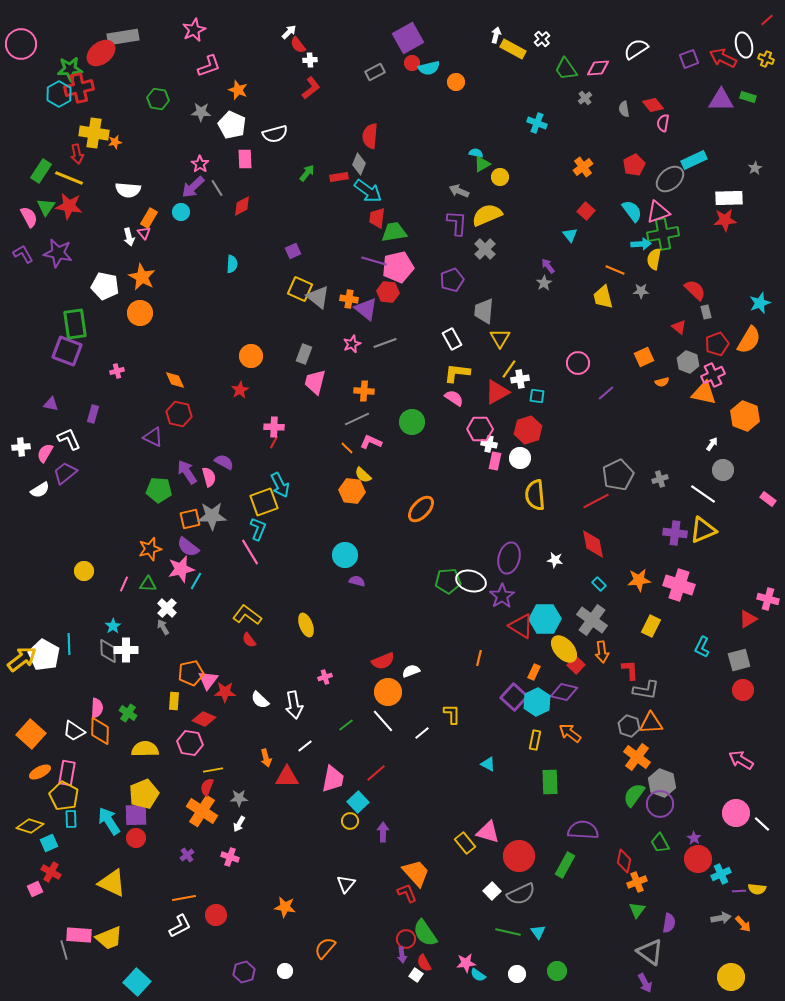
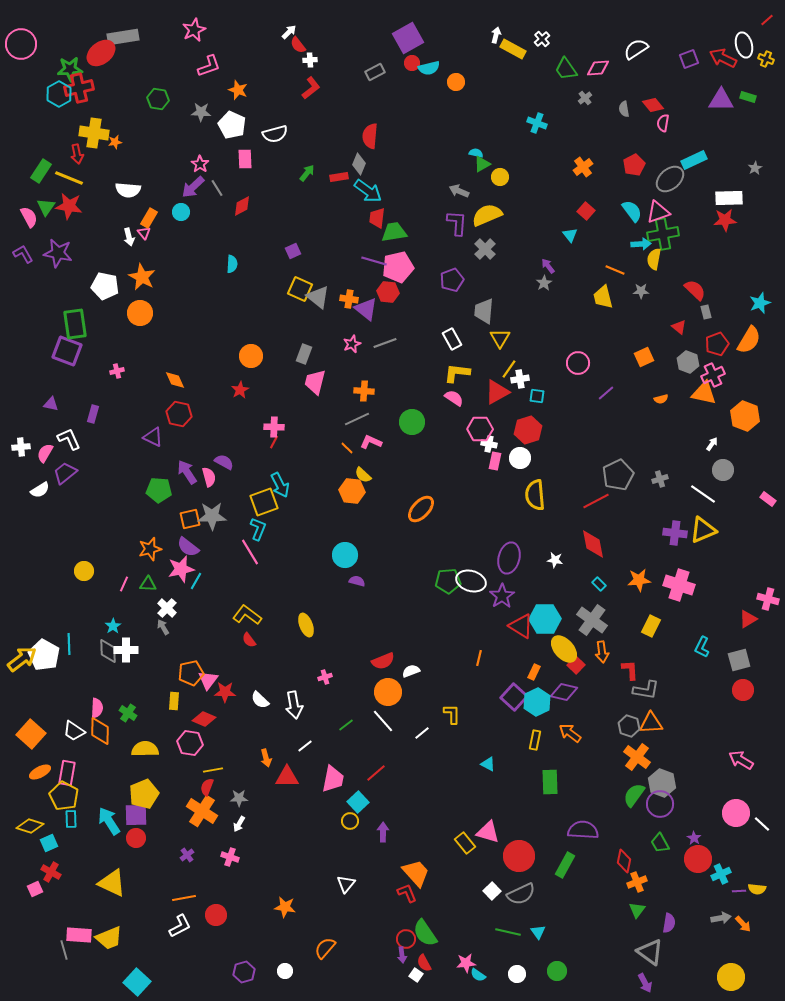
orange semicircle at (662, 382): moved 1 px left, 17 px down
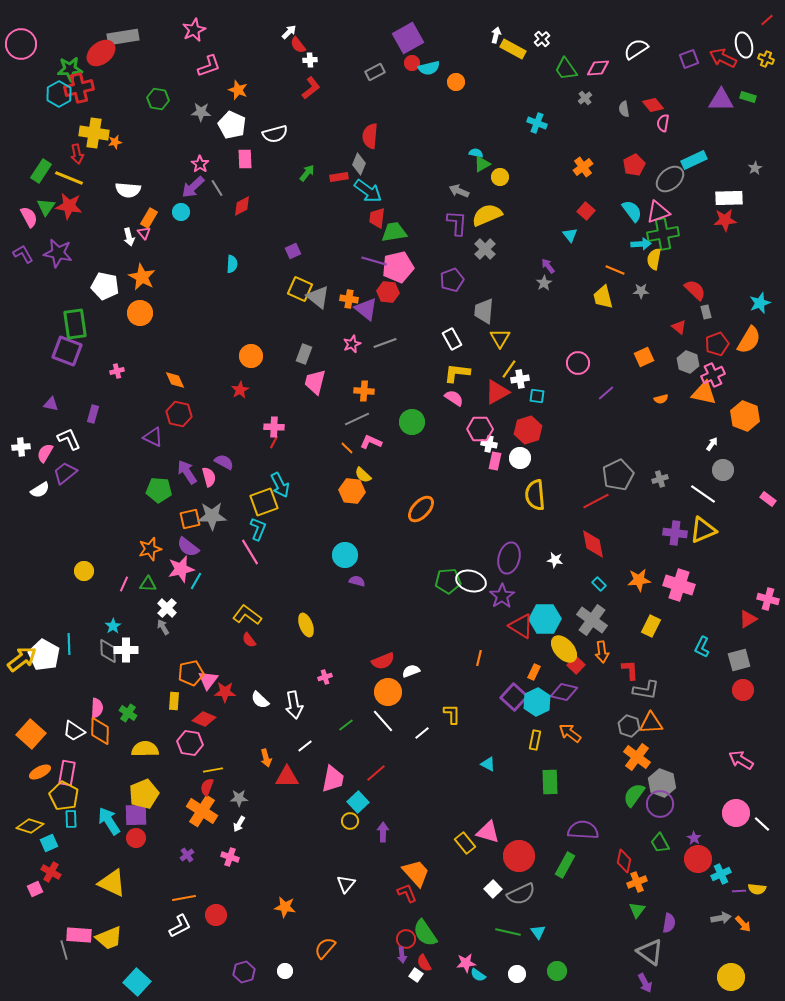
white square at (492, 891): moved 1 px right, 2 px up
